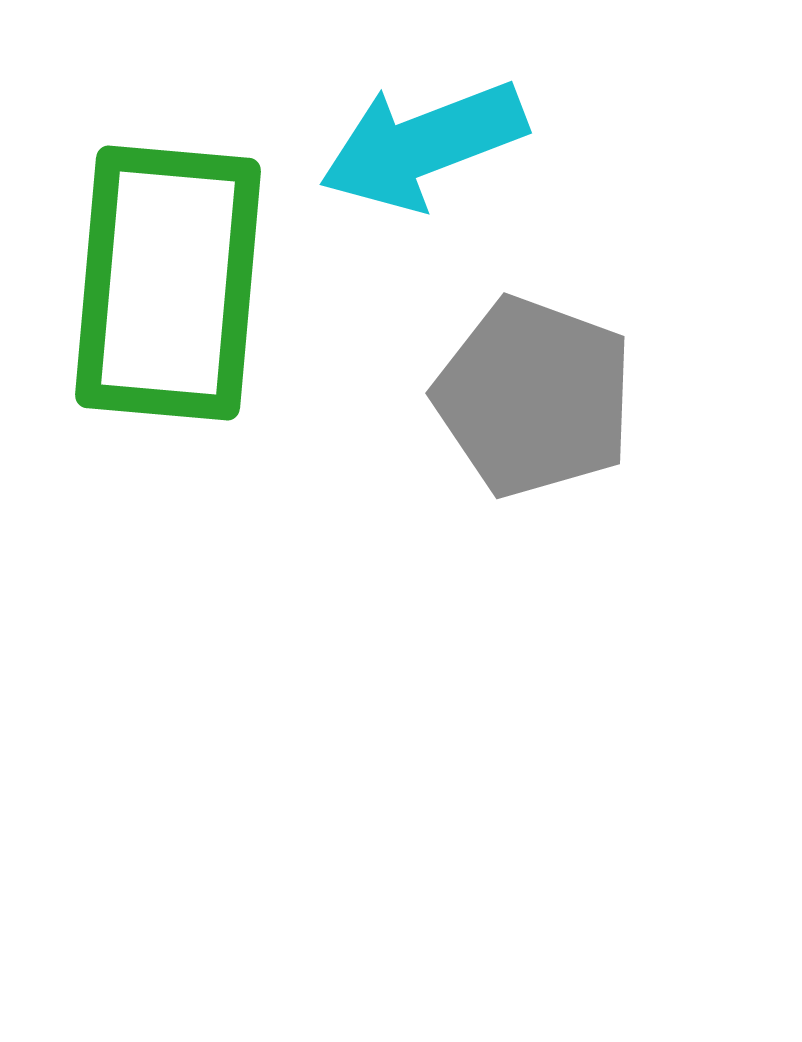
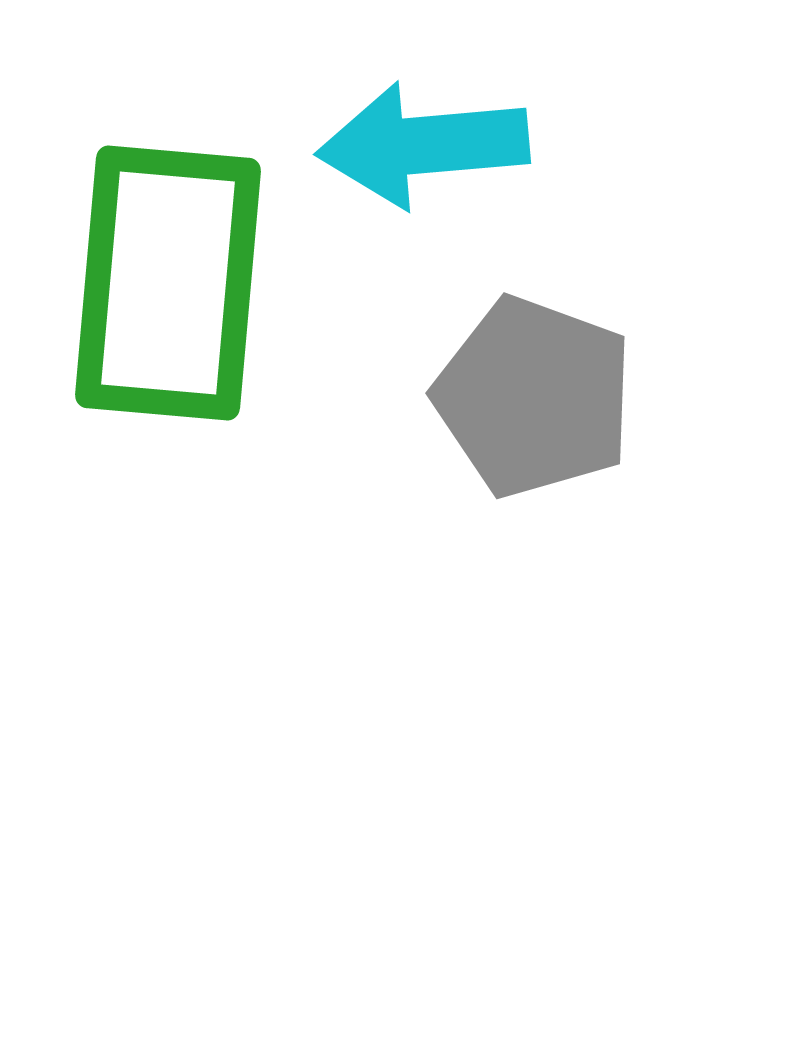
cyan arrow: rotated 16 degrees clockwise
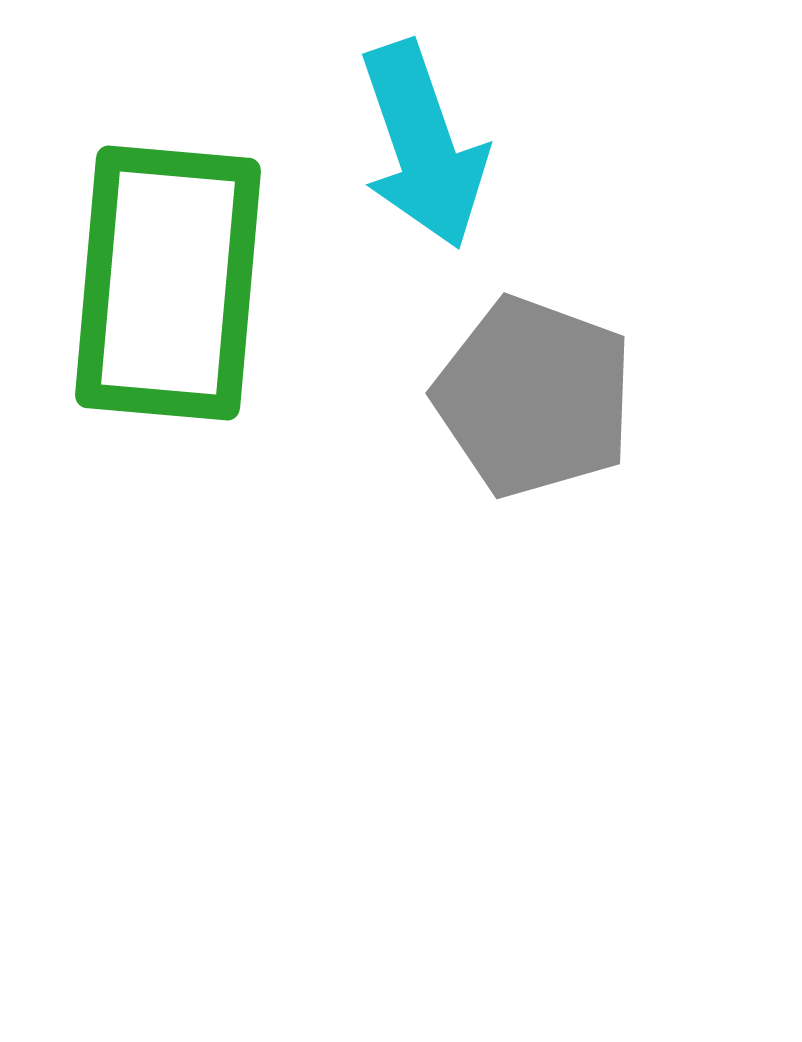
cyan arrow: rotated 104 degrees counterclockwise
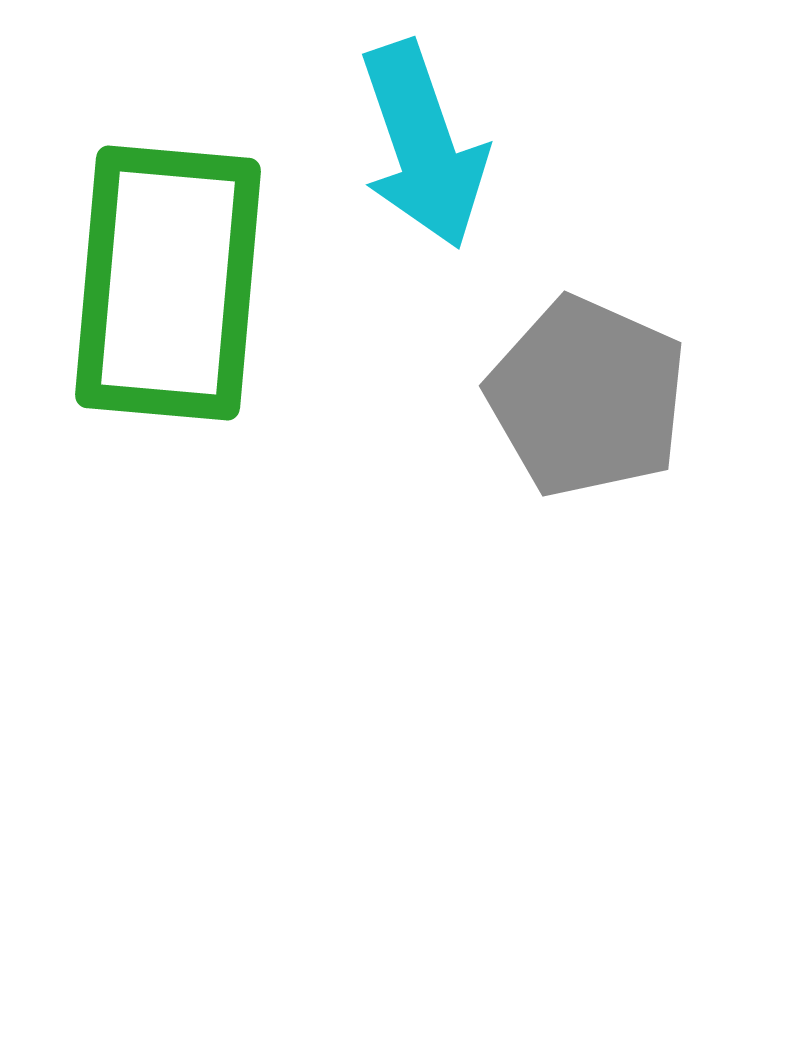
gray pentagon: moved 53 px right; rotated 4 degrees clockwise
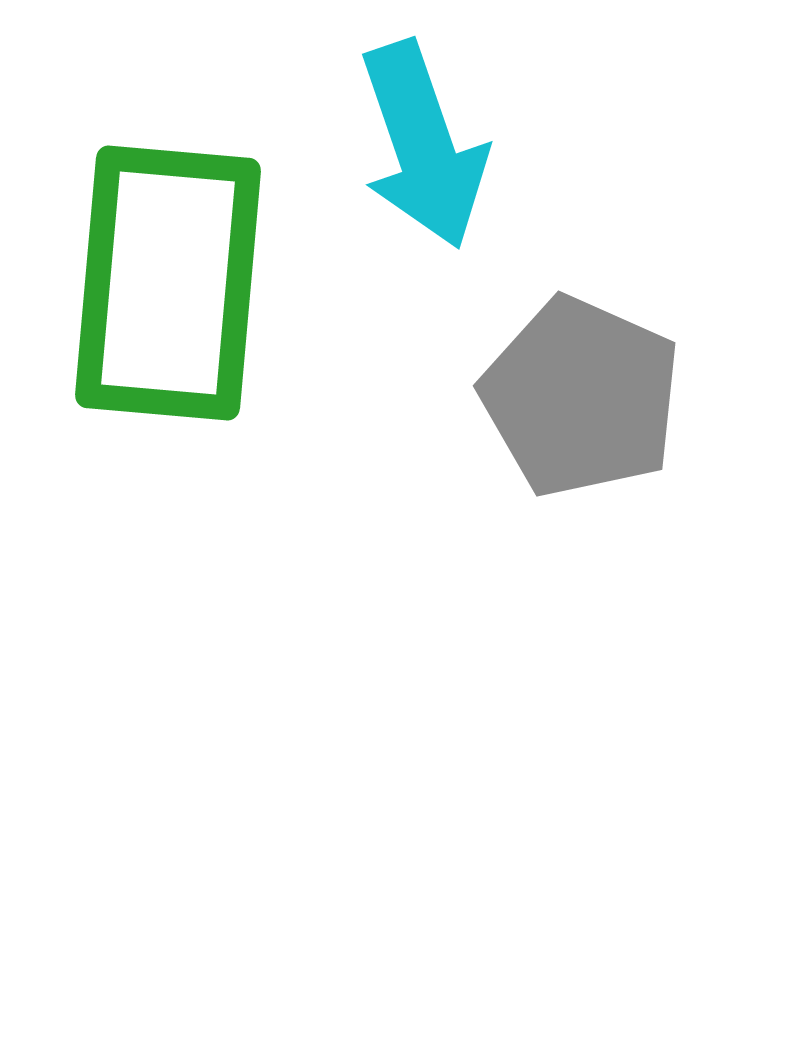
gray pentagon: moved 6 px left
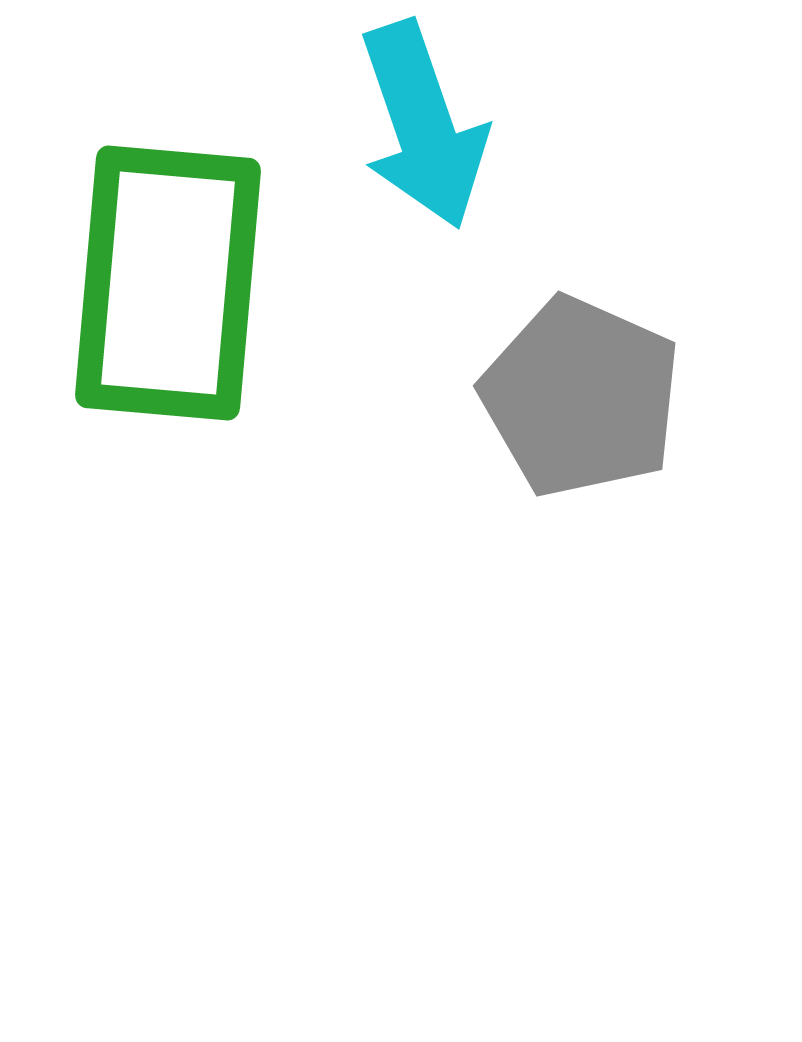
cyan arrow: moved 20 px up
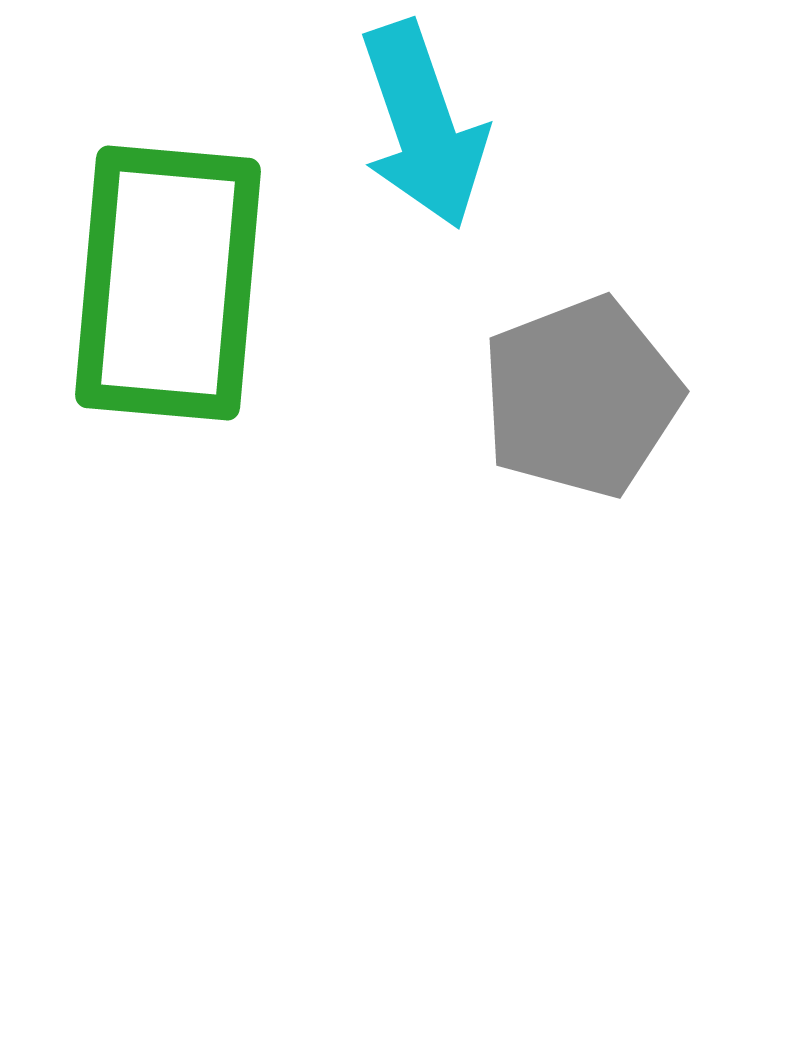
gray pentagon: rotated 27 degrees clockwise
